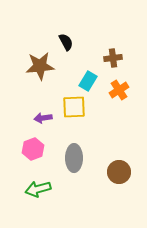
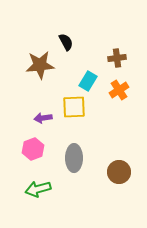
brown cross: moved 4 px right
brown star: moved 1 px up
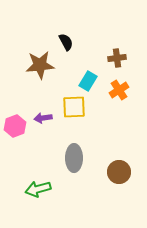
pink hexagon: moved 18 px left, 23 px up
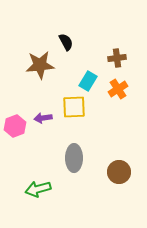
orange cross: moved 1 px left, 1 px up
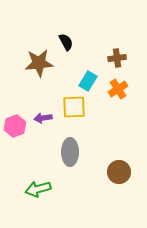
brown star: moved 1 px left, 2 px up
gray ellipse: moved 4 px left, 6 px up
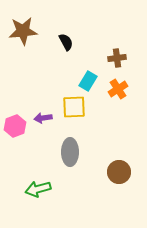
brown star: moved 16 px left, 32 px up
